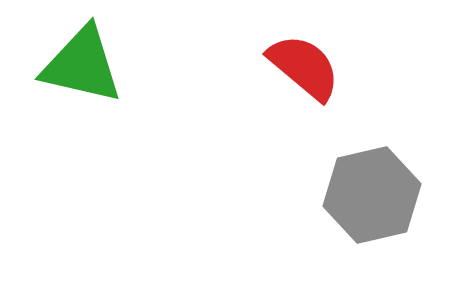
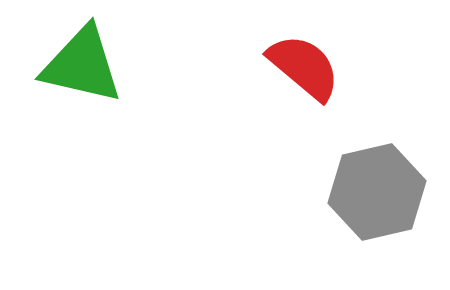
gray hexagon: moved 5 px right, 3 px up
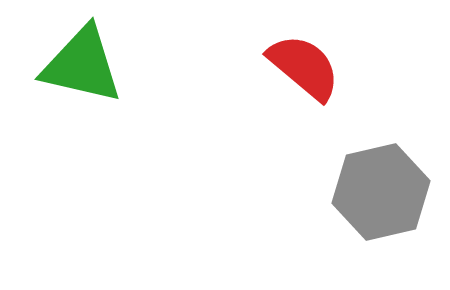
gray hexagon: moved 4 px right
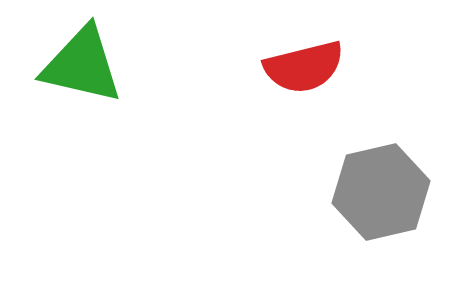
red semicircle: rotated 126 degrees clockwise
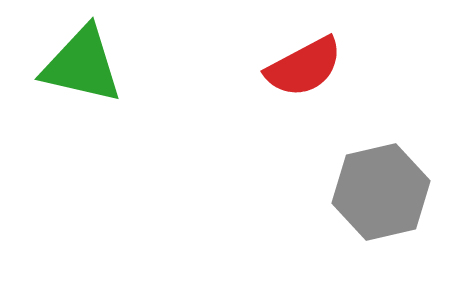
red semicircle: rotated 14 degrees counterclockwise
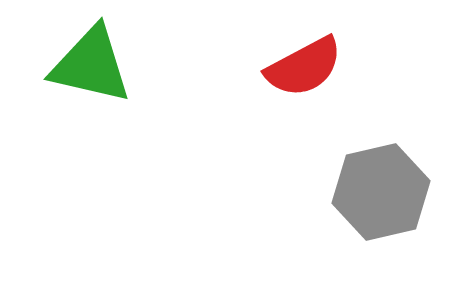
green triangle: moved 9 px right
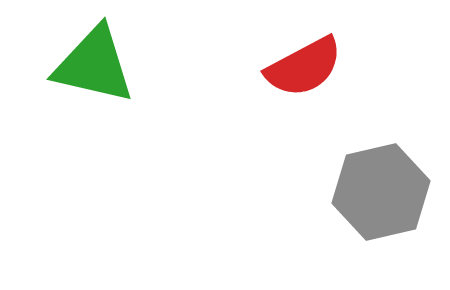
green triangle: moved 3 px right
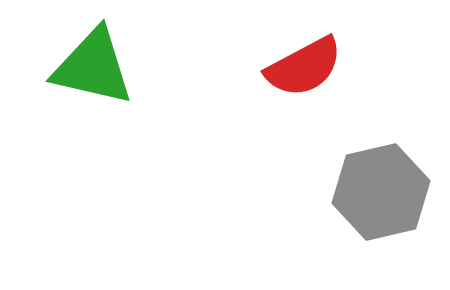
green triangle: moved 1 px left, 2 px down
